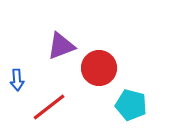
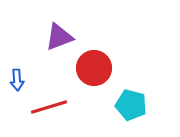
purple triangle: moved 2 px left, 9 px up
red circle: moved 5 px left
red line: rotated 21 degrees clockwise
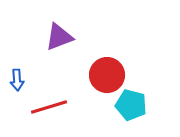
red circle: moved 13 px right, 7 px down
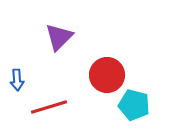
purple triangle: rotated 24 degrees counterclockwise
cyan pentagon: moved 3 px right
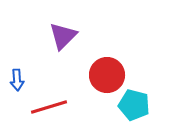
purple triangle: moved 4 px right, 1 px up
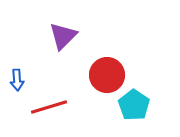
cyan pentagon: rotated 20 degrees clockwise
